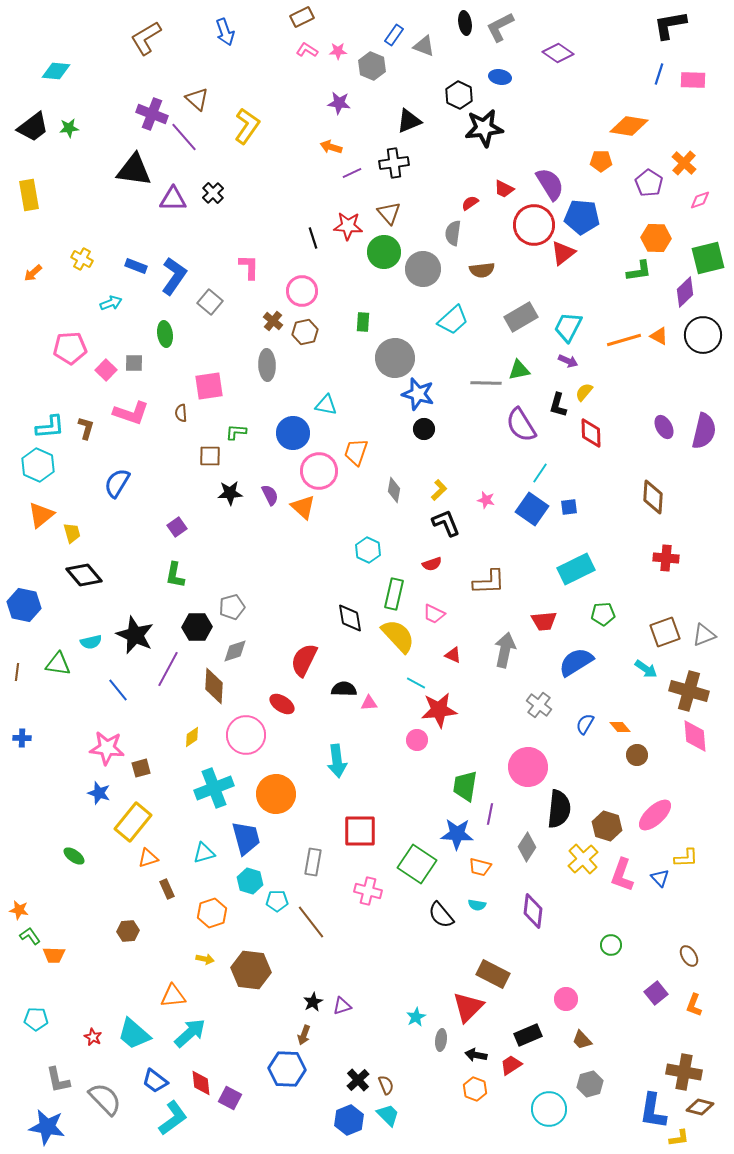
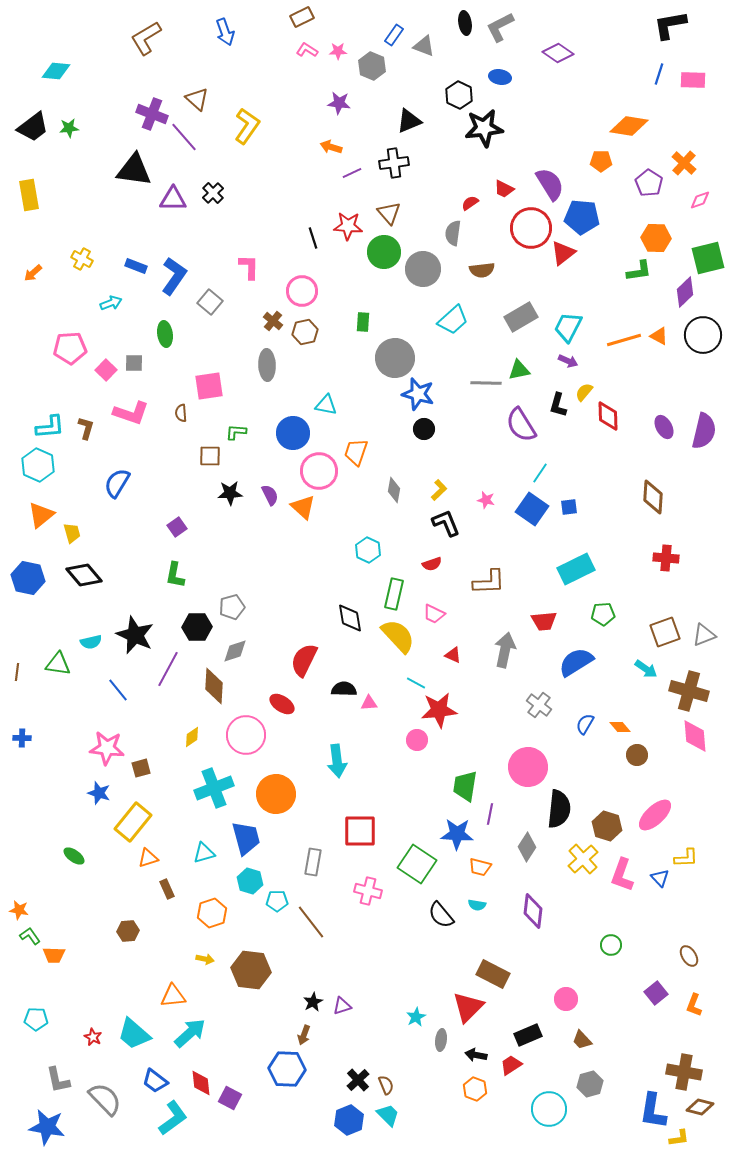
red circle at (534, 225): moved 3 px left, 3 px down
red diamond at (591, 433): moved 17 px right, 17 px up
blue hexagon at (24, 605): moved 4 px right, 27 px up
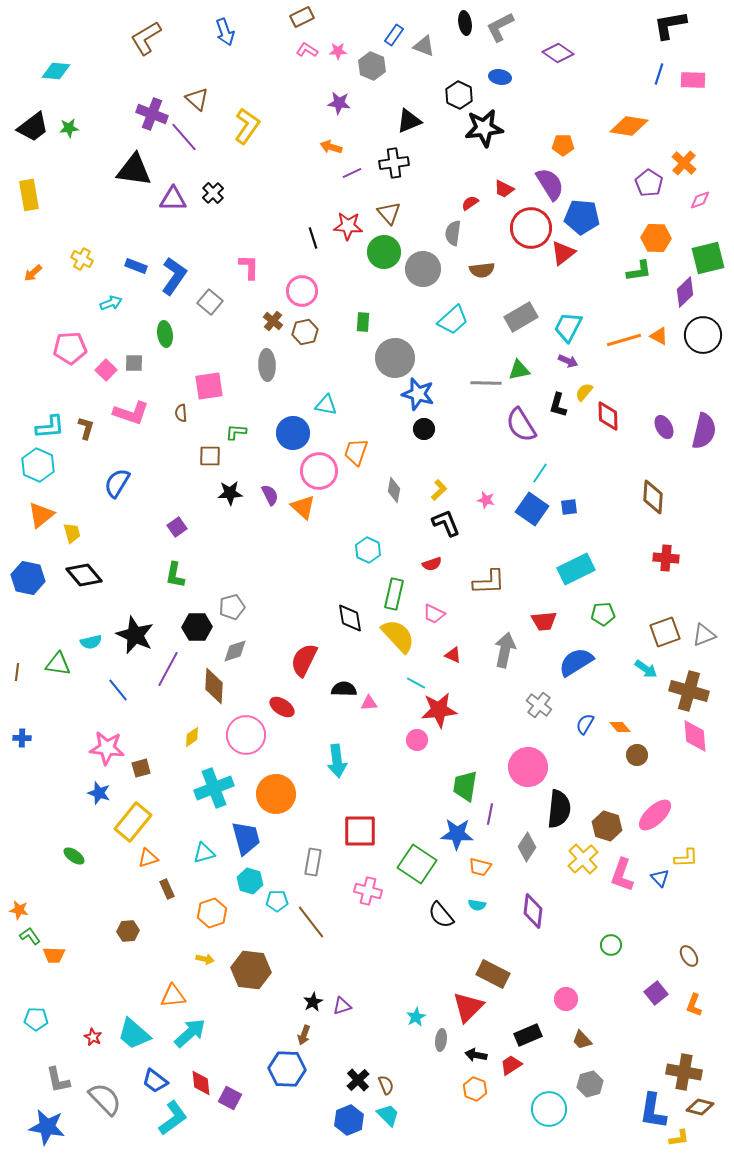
orange pentagon at (601, 161): moved 38 px left, 16 px up
red ellipse at (282, 704): moved 3 px down
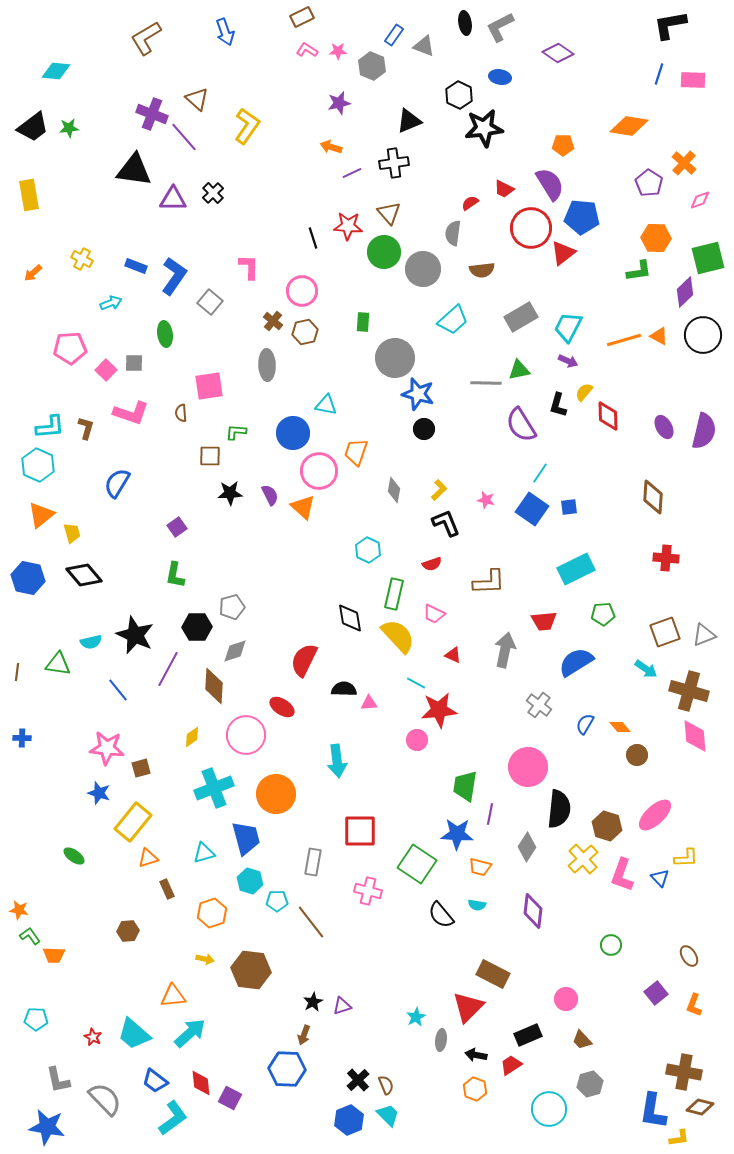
purple star at (339, 103): rotated 20 degrees counterclockwise
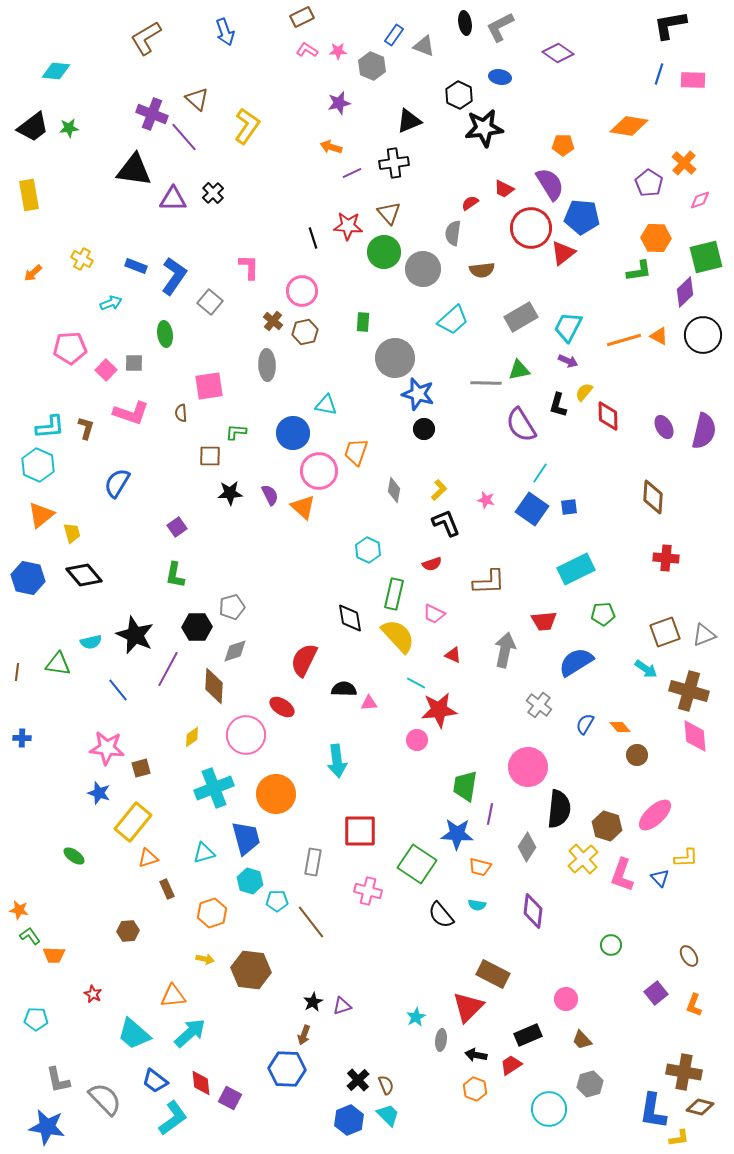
green square at (708, 258): moved 2 px left, 1 px up
red star at (93, 1037): moved 43 px up
